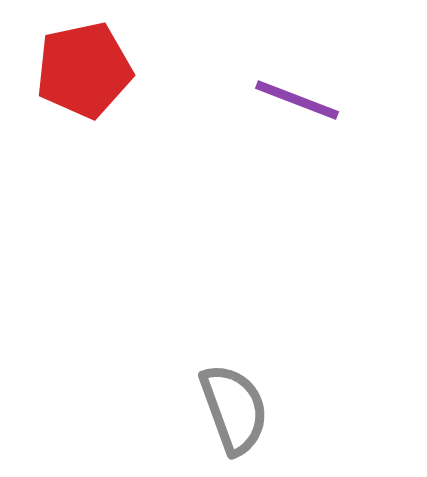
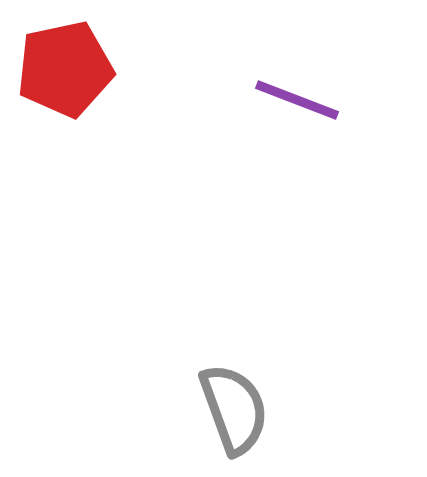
red pentagon: moved 19 px left, 1 px up
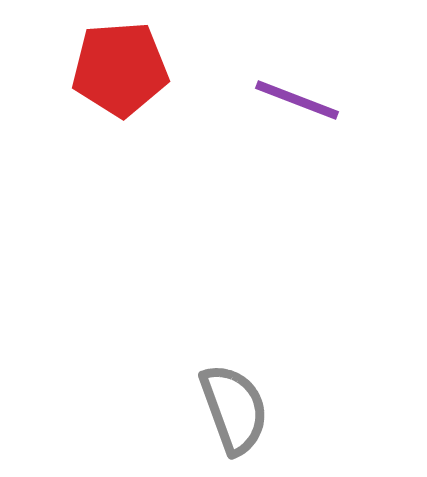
red pentagon: moved 55 px right; rotated 8 degrees clockwise
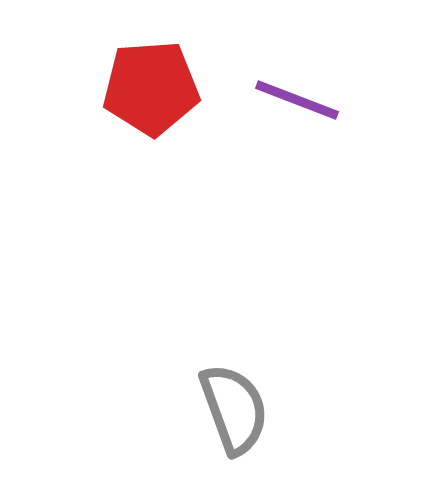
red pentagon: moved 31 px right, 19 px down
